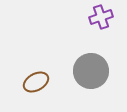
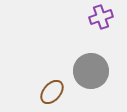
brown ellipse: moved 16 px right, 10 px down; rotated 20 degrees counterclockwise
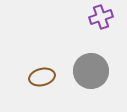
brown ellipse: moved 10 px left, 15 px up; rotated 35 degrees clockwise
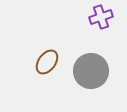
brown ellipse: moved 5 px right, 15 px up; rotated 40 degrees counterclockwise
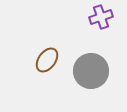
brown ellipse: moved 2 px up
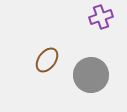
gray circle: moved 4 px down
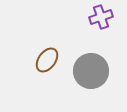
gray circle: moved 4 px up
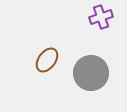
gray circle: moved 2 px down
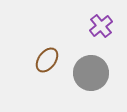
purple cross: moved 9 px down; rotated 20 degrees counterclockwise
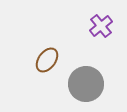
gray circle: moved 5 px left, 11 px down
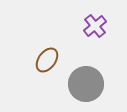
purple cross: moved 6 px left
